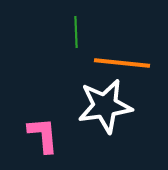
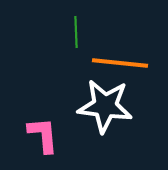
orange line: moved 2 px left
white star: rotated 16 degrees clockwise
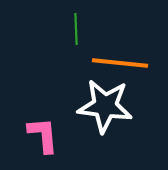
green line: moved 3 px up
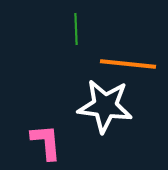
orange line: moved 8 px right, 1 px down
pink L-shape: moved 3 px right, 7 px down
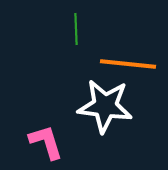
pink L-shape: rotated 12 degrees counterclockwise
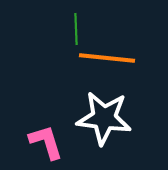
orange line: moved 21 px left, 6 px up
white star: moved 1 px left, 12 px down
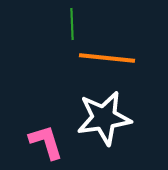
green line: moved 4 px left, 5 px up
white star: rotated 16 degrees counterclockwise
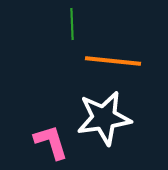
orange line: moved 6 px right, 3 px down
pink L-shape: moved 5 px right
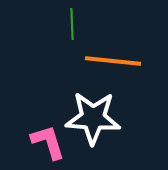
white star: moved 11 px left; rotated 12 degrees clockwise
pink L-shape: moved 3 px left
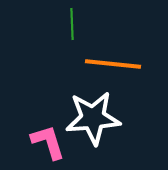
orange line: moved 3 px down
white star: rotated 8 degrees counterclockwise
